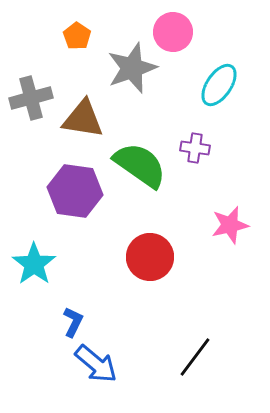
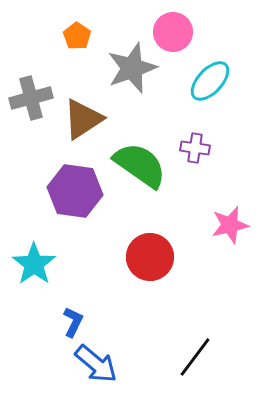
cyan ellipse: moved 9 px left, 4 px up; rotated 9 degrees clockwise
brown triangle: rotated 42 degrees counterclockwise
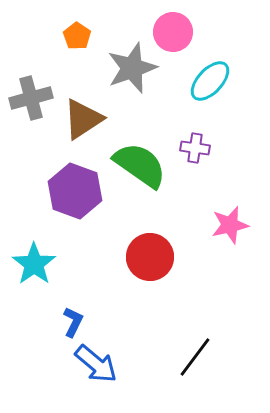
purple hexagon: rotated 12 degrees clockwise
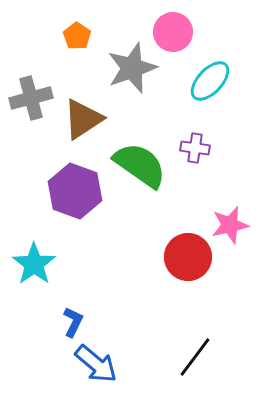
red circle: moved 38 px right
